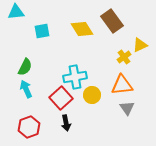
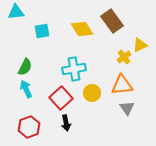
cyan cross: moved 1 px left, 8 px up
yellow circle: moved 2 px up
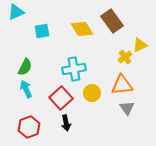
cyan triangle: rotated 18 degrees counterclockwise
yellow cross: moved 1 px right
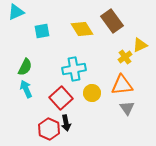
red hexagon: moved 20 px right, 2 px down; rotated 15 degrees counterclockwise
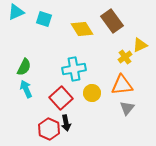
cyan square: moved 2 px right, 12 px up; rotated 28 degrees clockwise
green semicircle: moved 1 px left
gray triangle: rotated 14 degrees clockwise
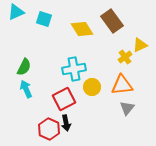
yellow circle: moved 6 px up
red square: moved 3 px right, 1 px down; rotated 15 degrees clockwise
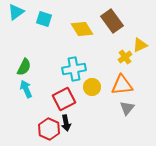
cyan triangle: rotated 12 degrees counterclockwise
